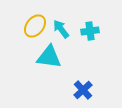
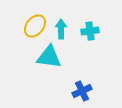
cyan arrow: rotated 36 degrees clockwise
blue cross: moved 1 px left, 1 px down; rotated 18 degrees clockwise
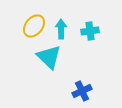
yellow ellipse: moved 1 px left
cyan triangle: rotated 36 degrees clockwise
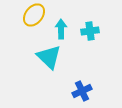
yellow ellipse: moved 11 px up
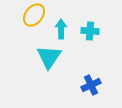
cyan cross: rotated 12 degrees clockwise
cyan triangle: rotated 20 degrees clockwise
blue cross: moved 9 px right, 6 px up
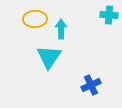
yellow ellipse: moved 1 px right, 4 px down; rotated 50 degrees clockwise
cyan cross: moved 19 px right, 16 px up
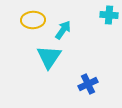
yellow ellipse: moved 2 px left, 1 px down
cyan arrow: moved 2 px right, 1 px down; rotated 36 degrees clockwise
blue cross: moved 3 px left, 1 px up
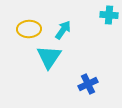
yellow ellipse: moved 4 px left, 9 px down
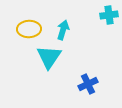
cyan cross: rotated 12 degrees counterclockwise
cyan arrow: rotated 18 degrees counterclockwise
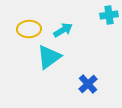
cyan arrow: rotated 42 degrees clockwise
cyan triangle: rotated 20 degrees clockwise
blue cross: rotated 18 degrees counterclockwise
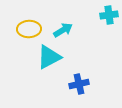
cyan triangle: rotated 8 degrees clockwise
blue cross: moved 9 px left; rotated 30 degrees clockwise
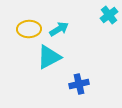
cyan cross: rotated 30 degrees counterclockwise
cyan arrow: moved 4 px left, 1 px up
